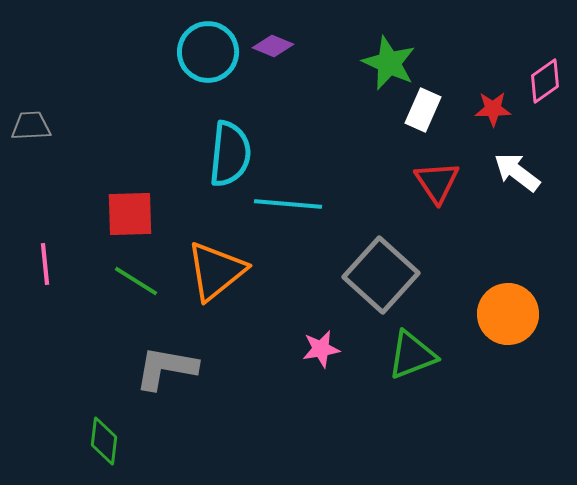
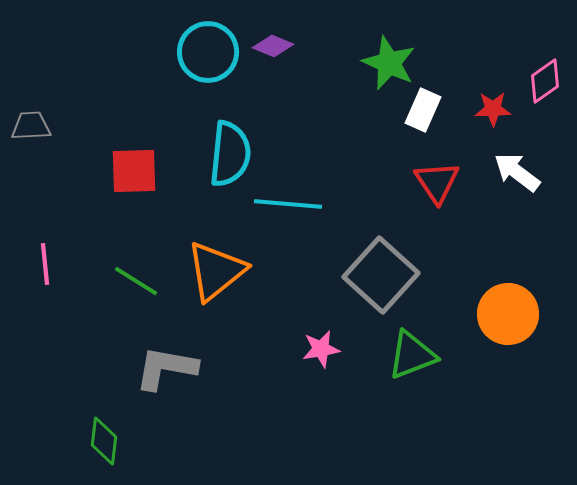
red square: moved 4 px right, 43 px up
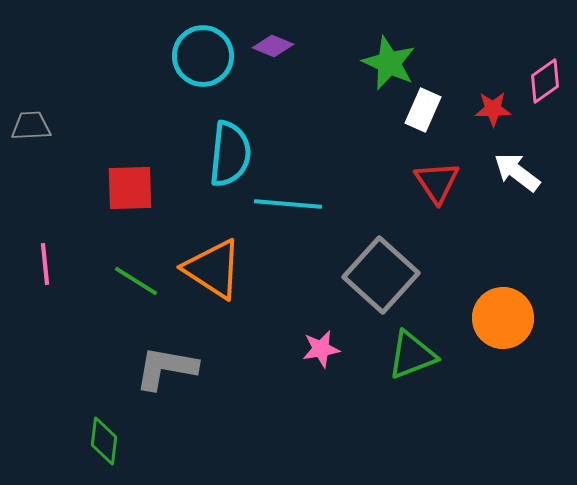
cyan circle: moved 5 px left, 4 px down
red square: moved 4 px left, 17 px down
orange triangle: moved 3 px left, 2 px up; rotated 48 degrees counterclockwise
orange circle: moved 5 px left, 4 px down
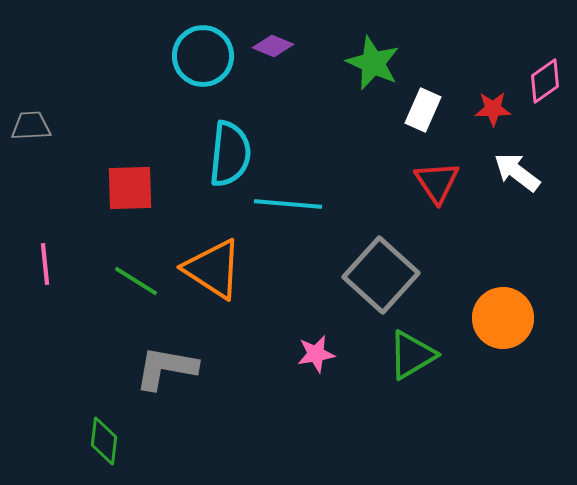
green star: moved 16 px left
pink star: moved 5 px left, 5 px down
green triangle: rotated 10 degrees counterclockwise
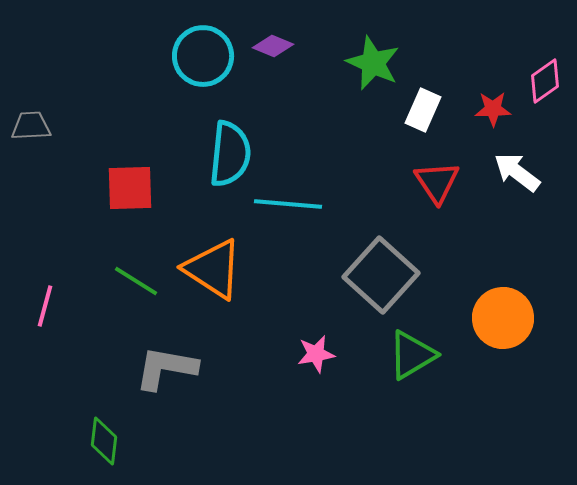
pink line: moved 42 px down; rotated 21 degrees clockwise
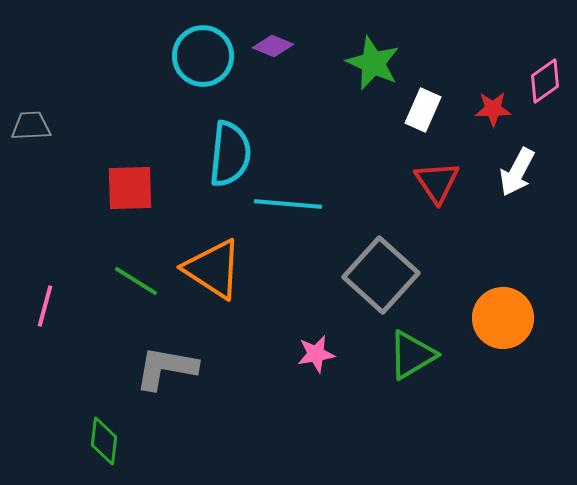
white arrow: rotated 99 degrees counterclockwise
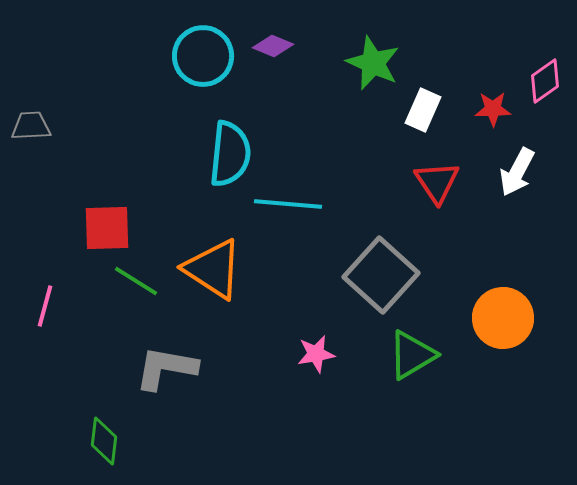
red square: moved 23 px left, 40 px down
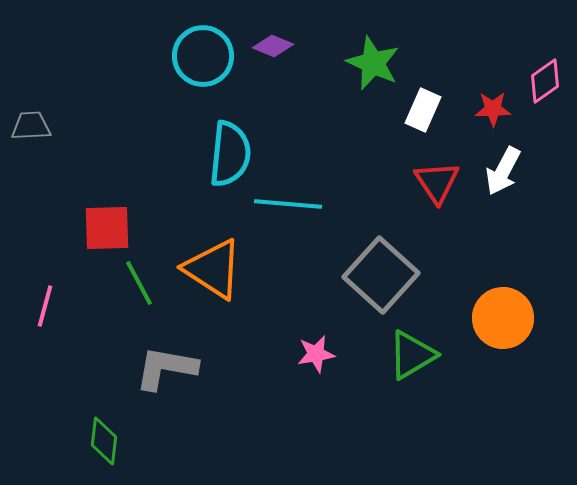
white arrow: moved 14 px left, 1 px up
green line: moved 3 px right, 2 px down; rotated 30 degrees clockwise
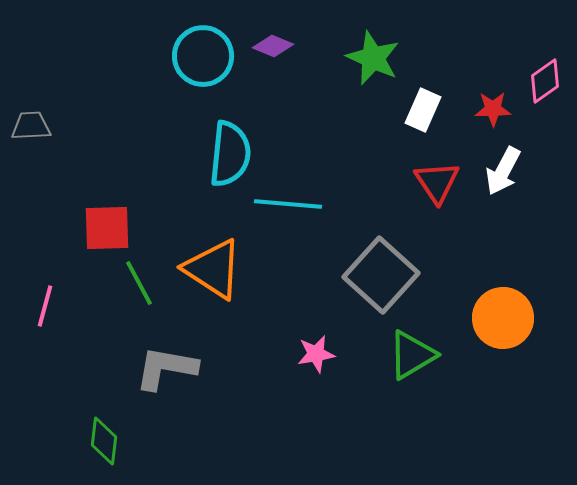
green star: moved 5 px up
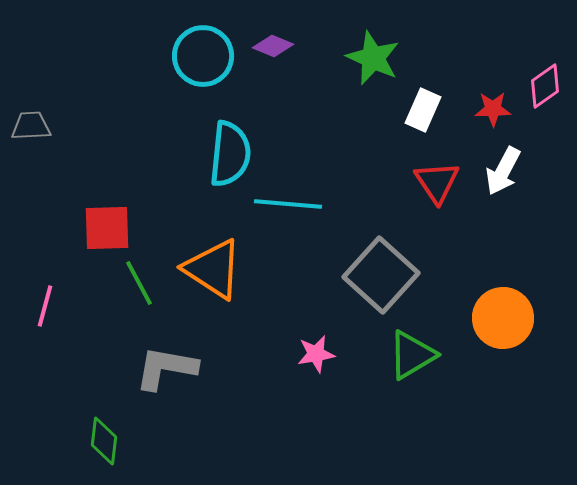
pink diamond: moved 5 px down
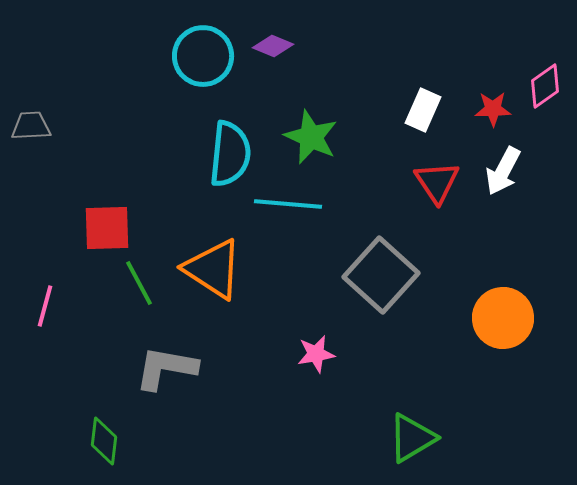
green star: moved 62 px left, 79 px down
green triangle: moved 83 px down
